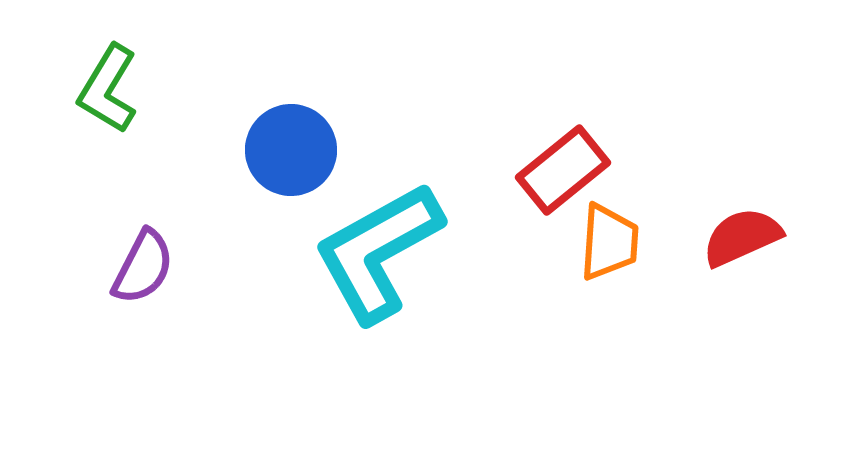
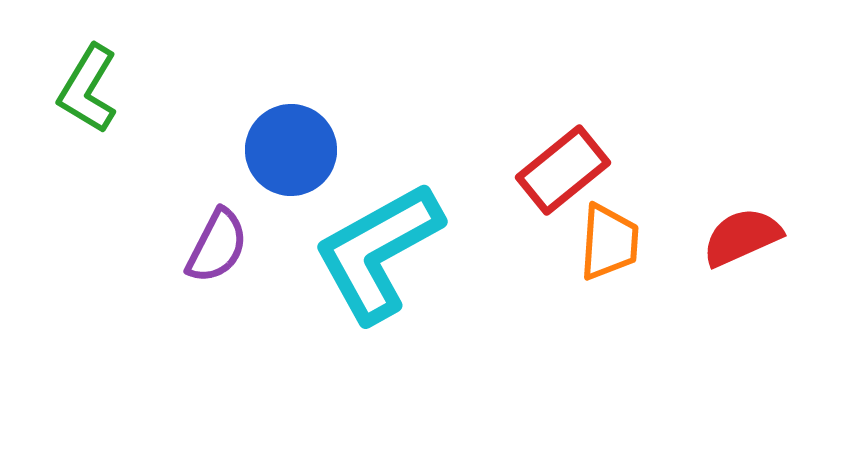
green L-shape: moved 20 px left
purple semicircle: moved 74 px right, 21 px up
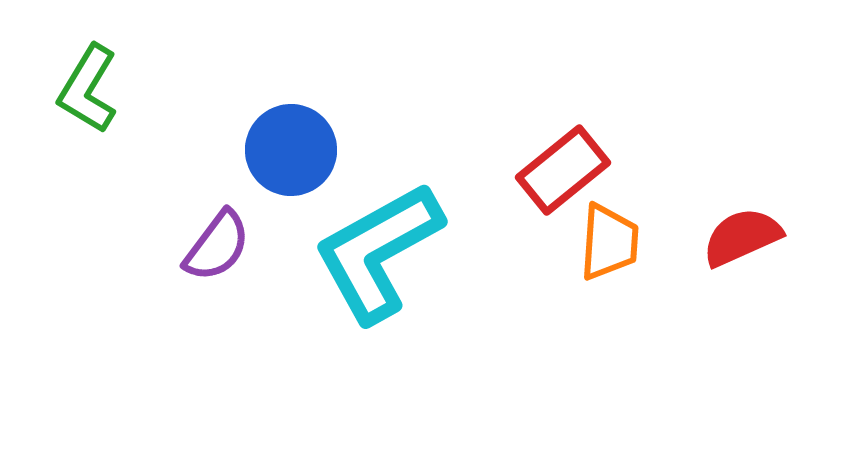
purple semicircle: rotated 10 degrees clockwise
